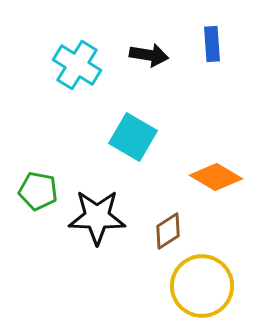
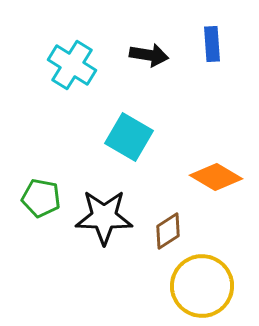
cyan cross: moved 5 px left
cyan square: moved 4 px left
green pentagon: moved 3 px right, 7 px down
black star: moved 7 px right
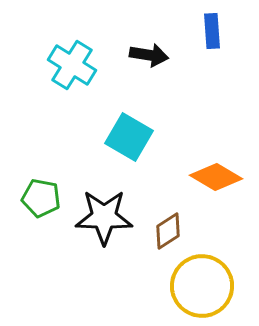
blue rectangle: moved 13 px up
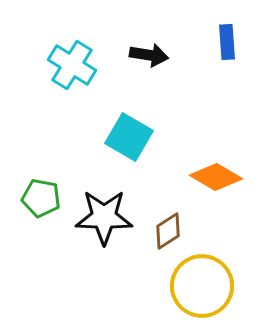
blue rectangle: moved 15 px right, 11 px down
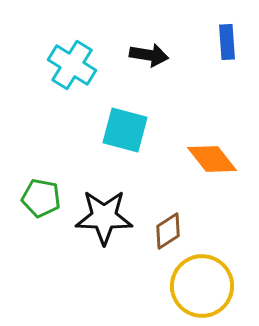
cyan square: moved 4 px left, 7 px up; rotated 15 degrees counterclockwise
orange diamond: moved 4 px left, 18 px up; rotated 21 degrees clockwise
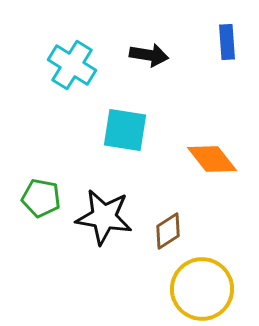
cyan square: rotated 6 degrees counterclockwise
black star: rotated 8 degrees clockwise
yellow circle: moved 3 px down
